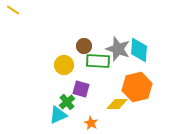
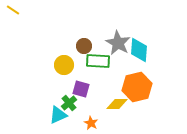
gray star: moved 6 px up; rotated 10 degrees clockwise
green cross: moved 2 px right, 1 px down
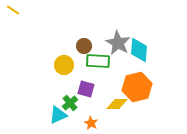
purple square: moved 5 px right
green cross: moved 1 px right
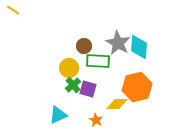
cyan diamond: moved 3 px up
yellow circle: moved 5 px right, 3 px down
purple square: moved 2 px right
green cross: moved 3 px right, 18 px up
orange star: moved 5 px right, 3 px up
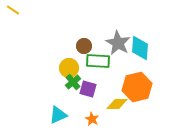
cyan diamond: moved 1 px right, 1 px down
green cross: moved 3 px up
orange star: moved 4 px left, 1 px up
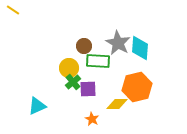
purple square: rotated 18 degrees counterclockwise
cyan triangle: moved 21 px left, 9 px up
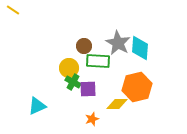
green cross: rotated 21 degrees counterclockwise
orange star: rotated 24 degrees clockwise
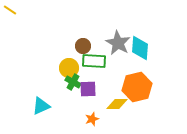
yellow line: moved 3 px left
brown circle: moved 1 px left
green rectangle: moved 4 px left
cyan triangle: moved 4 px right
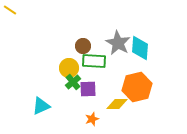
green cross: rotated 21 degrees clockwise
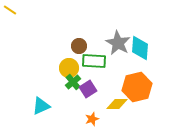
brown circle: moved 4 px left
purple square: rotated 30 degrees counterclockwise
